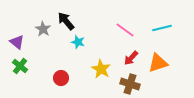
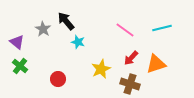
orange triangle: moved 2 px left, 1 px down
yellow star: rotated 18 degrees clockwise
red circle: moved 3 px left, 1 px down
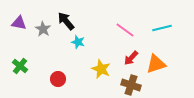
purple triangle: moved 2 px right, 19 px up; rotated 28 degrees counterclockwise
yellow star: rotated 24 degrees counterclockwise
brown cross: moved 1 px right, 1 px down
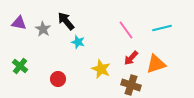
pink line: moved 1 px right; rotated 18 degrees clockwise
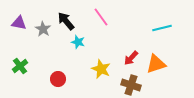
pink line: moved 25 px left, 13 px up
green cross: rotated 14 degrees clockwise
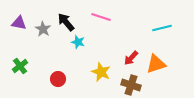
pink line: rotated 36 degrees counterclockwise
black arrow: moved 1 px down
yellow star: moved 3 px down
